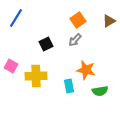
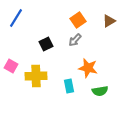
orange star: moved 2 px right, 2 px up
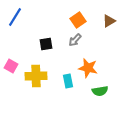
blue line: moved 1 px left, 1 px up
black square: rotated 16 degrees clockwise
cyan rectangle: moved 1 px left, 5 px up
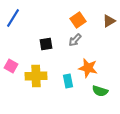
blue line: moved 2 px left, 1 px down
green semicircle: rotated 28 degrees clockwise
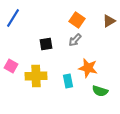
orange square: moved 1 px left; rotated 21 degrees counterclockwise
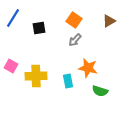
orange square: moved 3 px left
black square: moved 7 px left, 16 px up
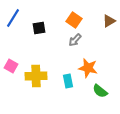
green semicircle: rotated 21 degrees clockwise
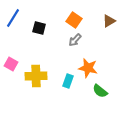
black square: rotated 24 degrees clockwise
pink square: moved 2 px up
cyan rectangle: rotated 32 degrees clockwise
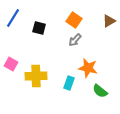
cyan rectangle: moved 1 px right, 2 px down
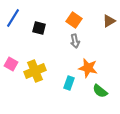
gray arrow: moved 1 px down; rotated 56 degrees counterclockwise
yellow cross: moved 1 px left, 5 px up; rotated 20 degrees counterclockwise
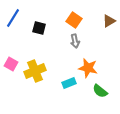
cyan rectangle: rotated 48 degrees clockwise
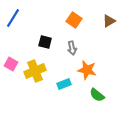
black square: moved 6 px right, 14 px down
gray arrow: moved 3 px left, 7 px down
orange star: moved 1 px left, 2 px down
cyan rectangle: moved 5 px left, 1 px down
green semicircle: moved 3 px left, 4 px down
